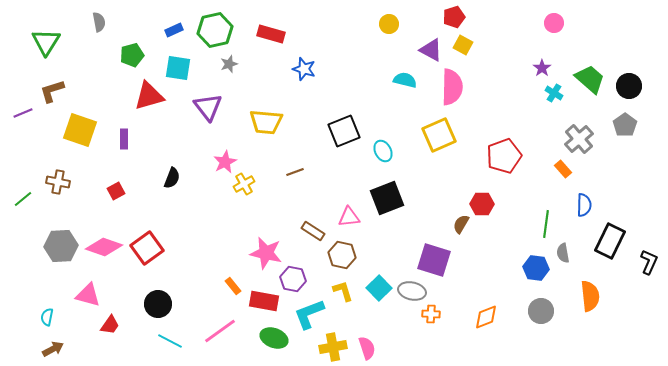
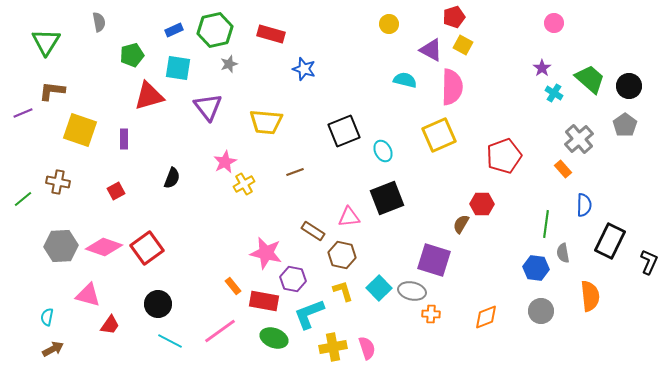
brown L-shape at (52, 91): rotated 24 degrees clockwise
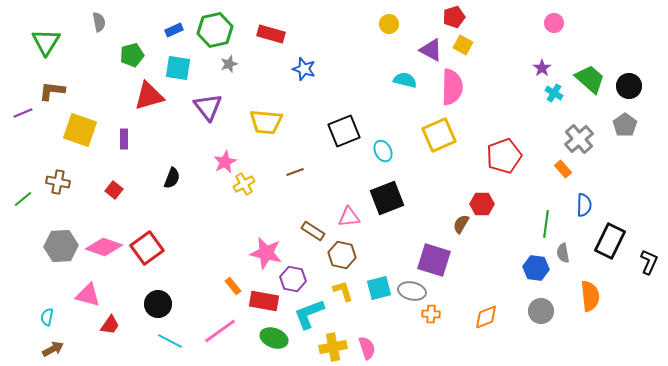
red square at (116, 191): moved 2 px left, 1 px up; rotated 24 degrees counterclockwise
cyan square at (379, 288): rotated 30 degrees clockwise
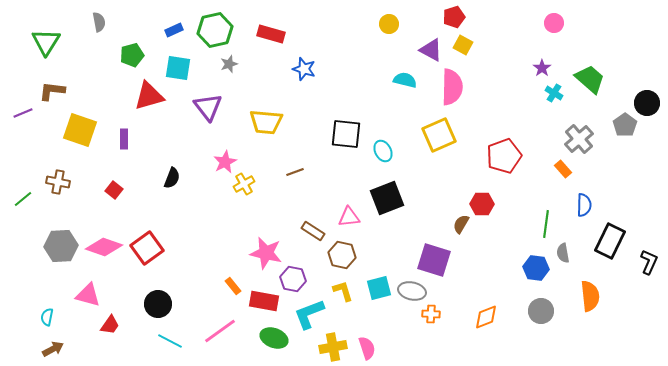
black circle at (629, 86): moved 18 px right, 17 px down
black square at (344, 131): moved 2 px right, 3 px down; rotated 28 degrees clockwise
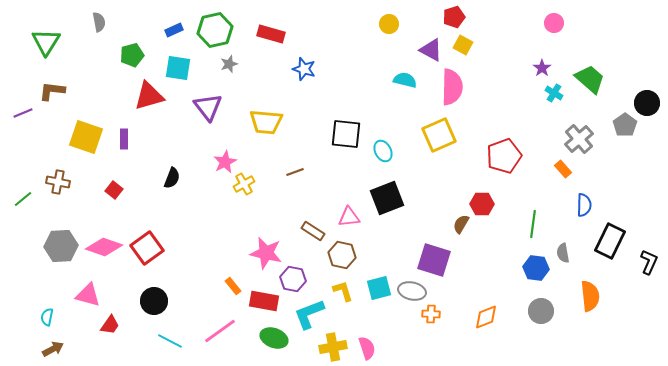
yellow square at (80, 130): moved 6 px right, 7 px down
green line at (546, 224): moved 13 px left
black circle at (158, 304): moved 4 px left, 3 px up
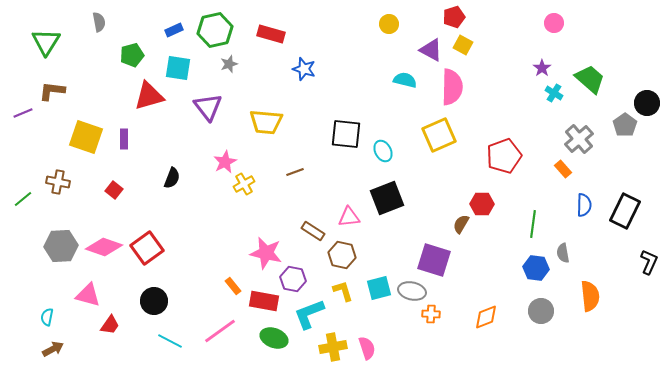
black rectangle at (610, 241): moved 15 px right, 30 px up
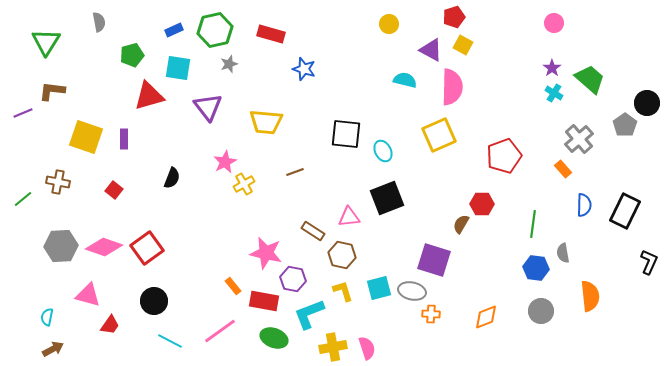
purple star at (542, 68): moved 10 px right
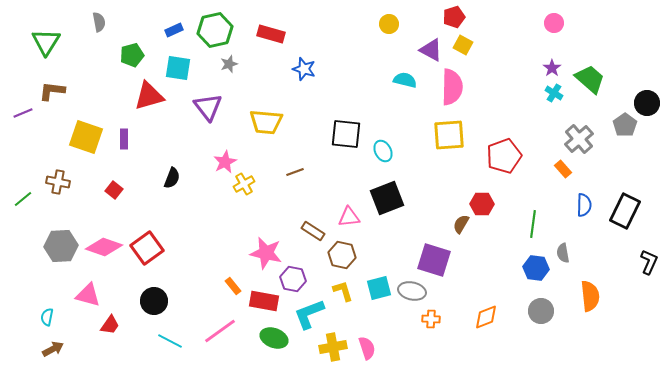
yellow square at (439, 135): moved 10 px right; rotated 20 degrees clockwise
orange cross at (431, 314): moved 5 px down
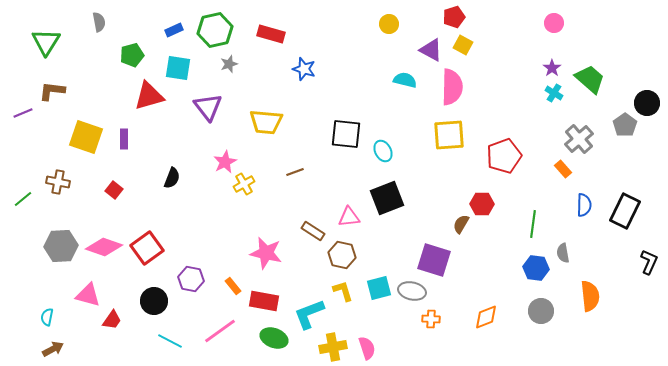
purple hexagon at (293, 279): moved 102 px left
red trapezoid at (110, 325): moved 2 px right, 5 px up
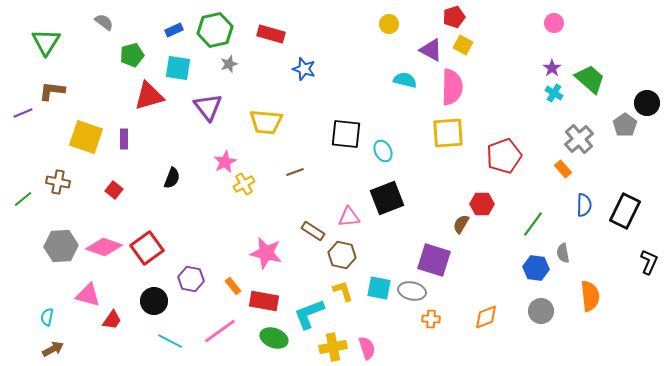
gray semicircle at (99, 22): moved 5 px right; rotated 42 degrees counterclockwise
yellow square at (449, 135): moved 1 px left, 2 px up
green line at (533, 224): rotated 28 degrees clockwise
cyan square at (379, 288): rotated 25 degrees clockwise
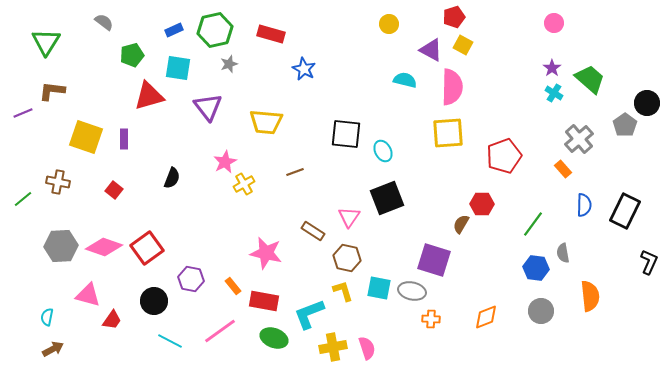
blue star at (304, 69): rotated 10 degrees clockwise
pink triangle at (349, 217): rotated 50 degrees counterclockwise
brown hexagon at (342, 255): moved 5 px right, 3 px down
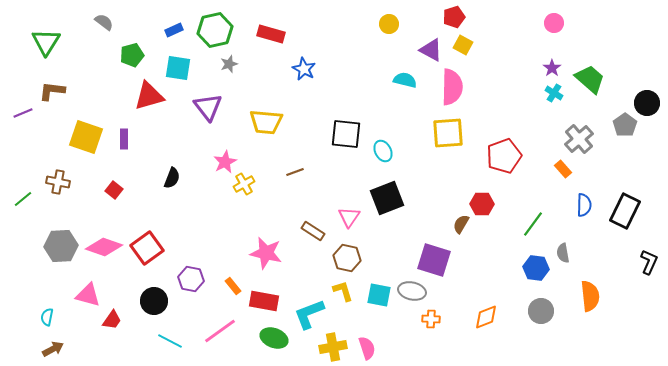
cyan square at (379, 288): moved 7 px down
